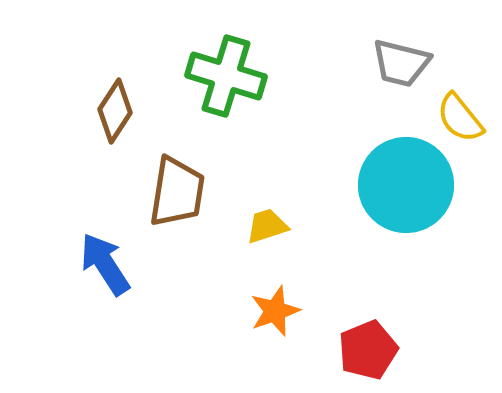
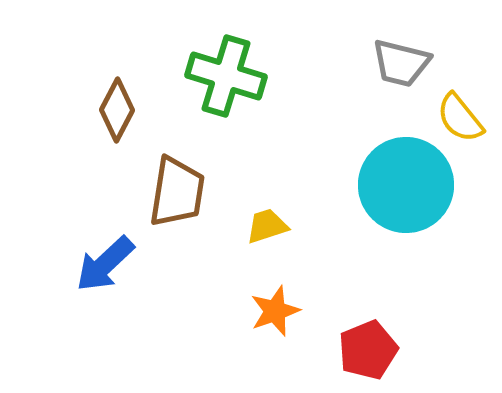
brown diamond: moved 2 px right, 1 px up; rotated 6 degrees counterclockwise
blue arrow: rotated 100 degrees counterclockwise
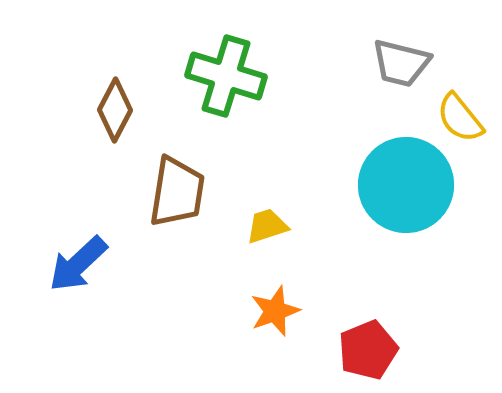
brown diamond: moved 2 px left
blue arrow: moved 27 px left
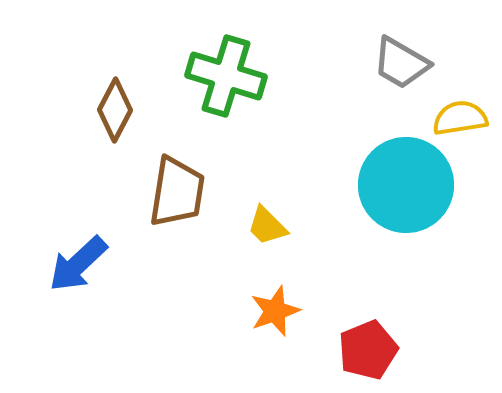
gray trapezoid: rotated 16 degrees clockwise
yellow semicircle: rotated 120 degrees clockwise
yellow trapezoid: rotated 117 degrees counterclockwise
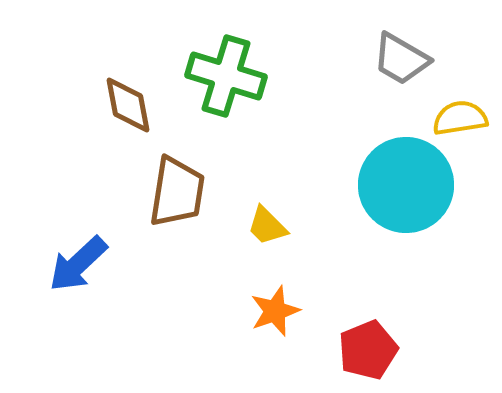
gray trapezoid: moved 4 px up
brown diamond: moved 13 px right, 5 px up; rotated 38 degrees counterclockwise
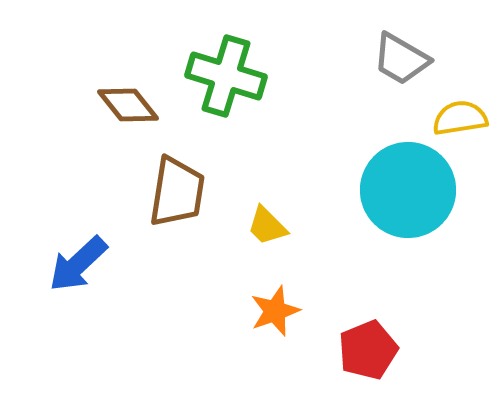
brown diamond: rotated 28 degrees counterclockwise
cyan circle: moved 2 px right, 5 px down
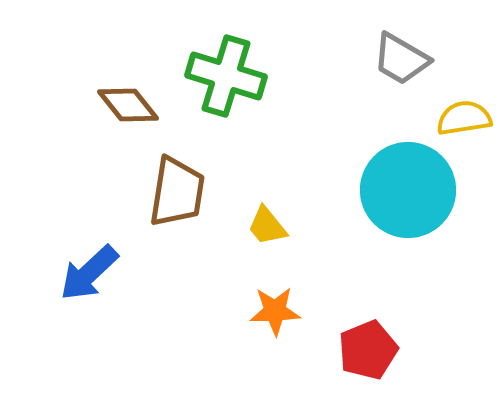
yellow semicircle: moved 4 px right
yellow trapezoid: rotated 6 degrees clockwise
blue arrow: moved 11 px right, 9 px down
orange star: rotated 18 degrees clockwise
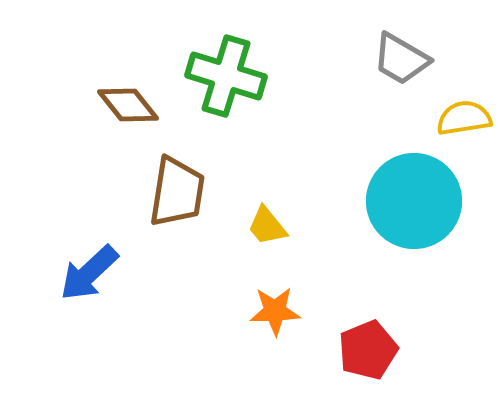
cyan circle: moved 6 px right, 11 px down
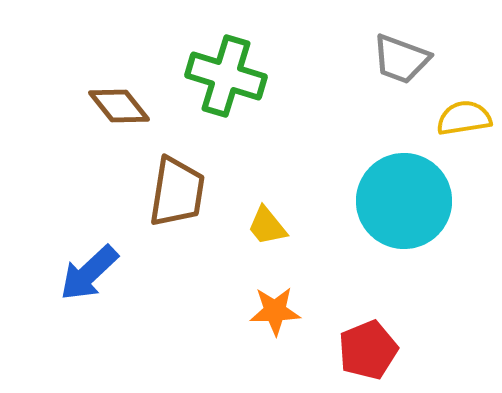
gray trapezoid: rotated 10 degrees counterclockwise
brown diamond: moved 9 px left, 1 px down
cyan circle: moved 10 px left
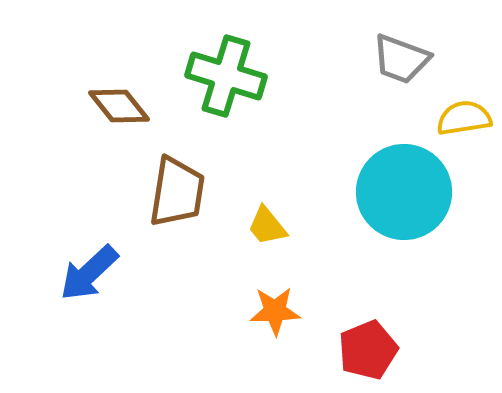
cyan circle: moved 9 px up
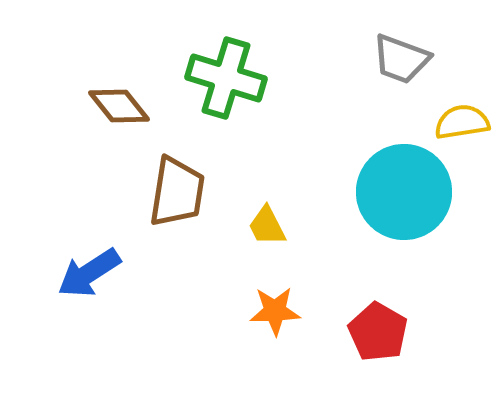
green cross: moved 2 px down
yellow semicircle: moved 2 px left, 4 px down
yellow trapezoid: rotated 12 degrees clockwise
blue arrow: rotated 10 degrees clockwise
red pentagon: moved 10 px right, 18 px up; rotated 20 degrees counterclockwise
